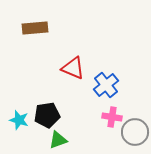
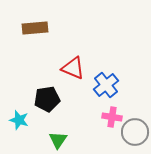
black pentagon: moved 16 px up
green triangle: rotated 36 degrees counterclockwise
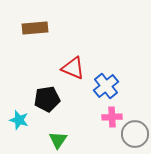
blue cross: moved 1 px down
pink cross: rotated 12 degrees counterclockwise
gray circle: moved 2 px down
